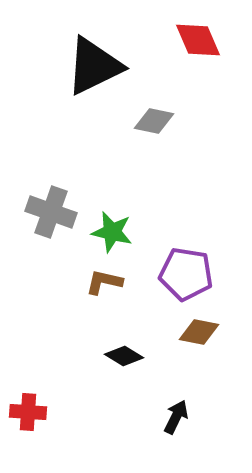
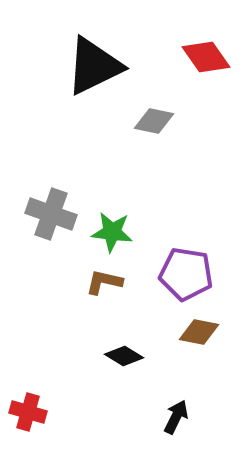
red diamond: moved 8 px right, 17 px down; rotated 12 degrees counterclockwise
gray cross: moved 2 px down
green star: rotated 6 degrees counterclockwise
red cross: rotated 12 degrees clockwise
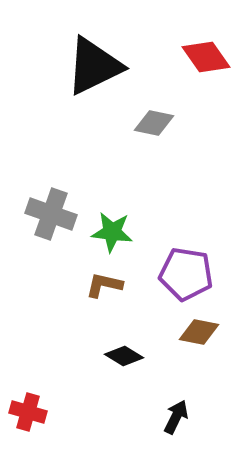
gray diamond: moved 2 px down
brown L-shape: moved 3 px down
